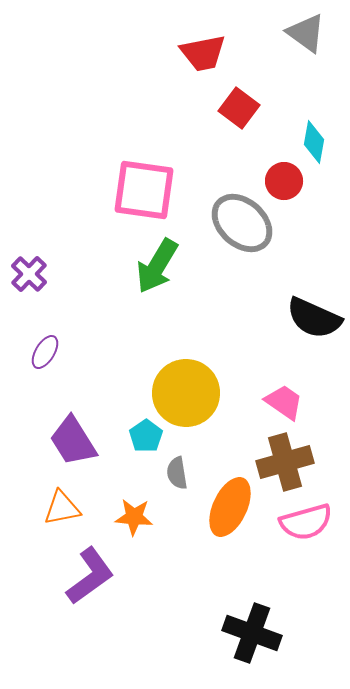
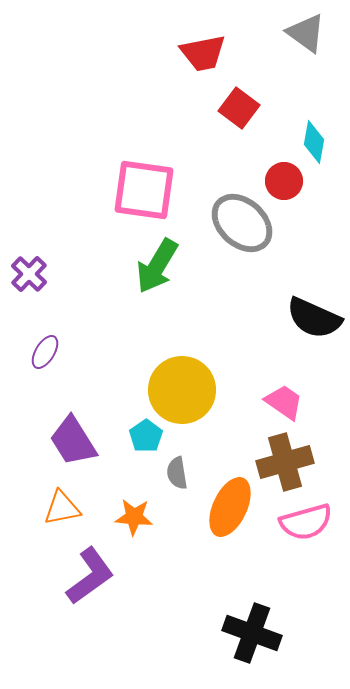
yellow circle: moved 4 px left, 3 px up
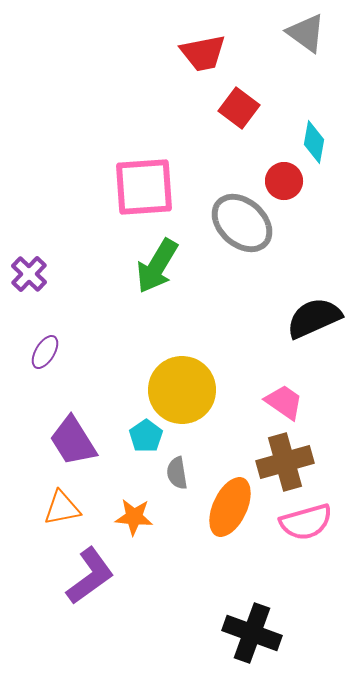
pink square: moved 3 px up; rotated 12 degrees counterclockwise
black semicircle: rotated 132 degrees clockwise
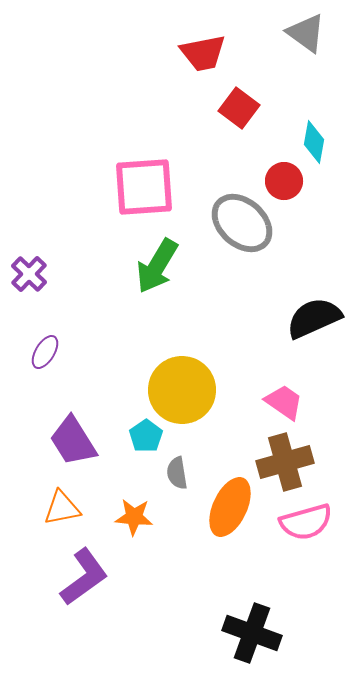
purple L-shape: moved 6 px left, 1 px down
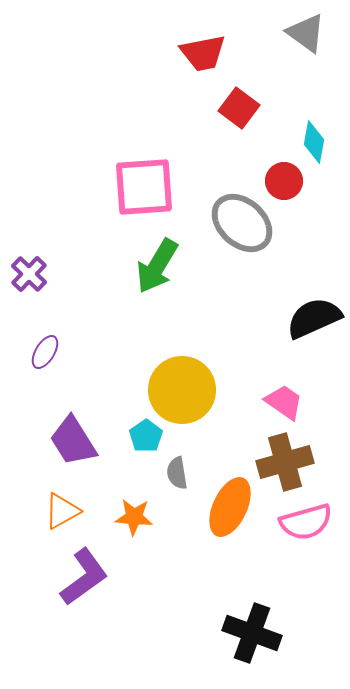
orange triangle: moved 3 px down; rotated 18 degrees counterclockwise
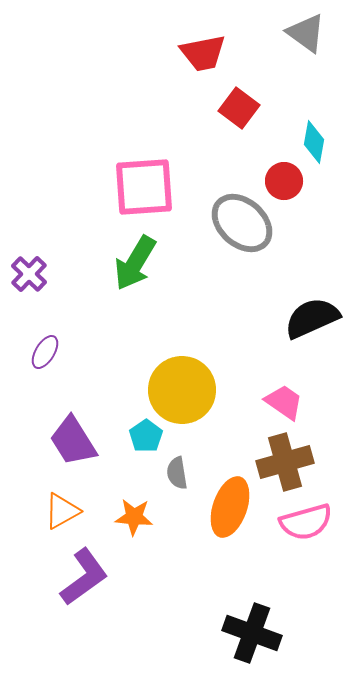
green arrow: moved 22 px left, 3 px up
black semicircle: moved 2 px left
orange ellipse: rotated 6 degrees counterclockwise
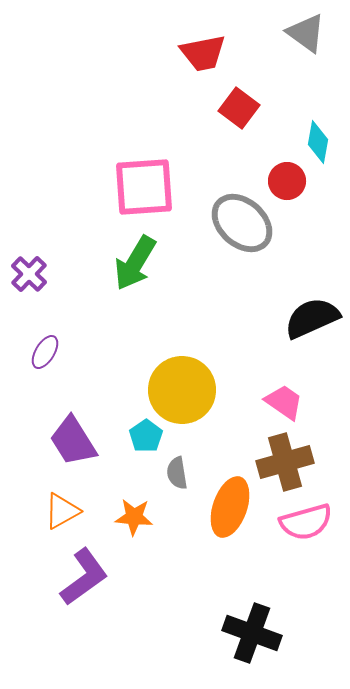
cyan diamond: moved 4 px right
red circle: moved 3 px right
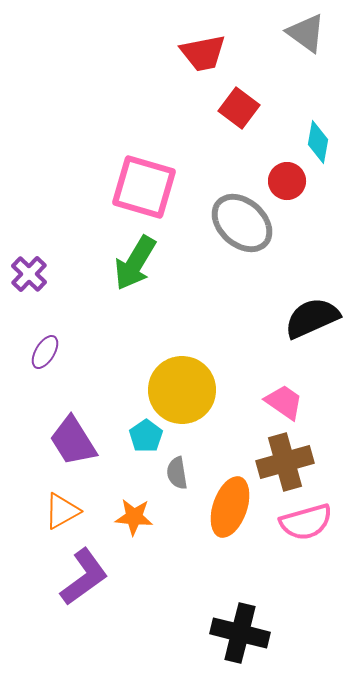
pink square: rotated 20 degrees clockwise
black cross: moved 12 px left; rotated 6 degrees counterclockwise
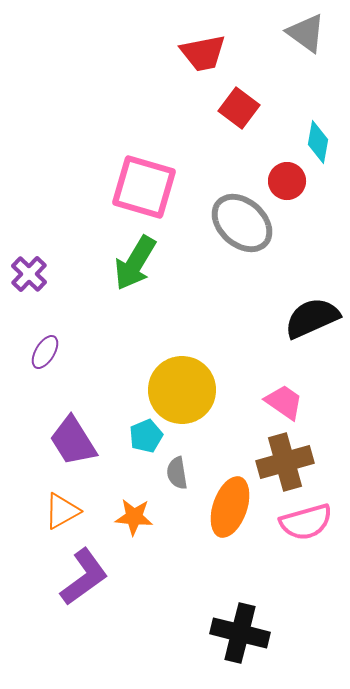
cyan pentagon: rotated 12 degrees clockwise
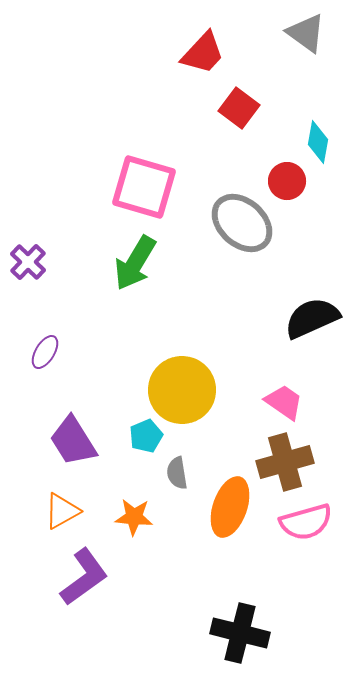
red trapezoid: rotated 36 degrees counterclockwise
purple cross: moved 1 px left, 12 px up
